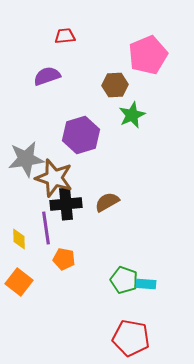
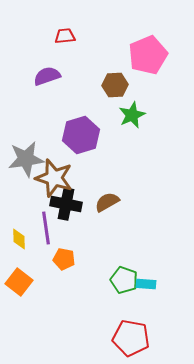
black cross: rotated 16 degrees clockwise
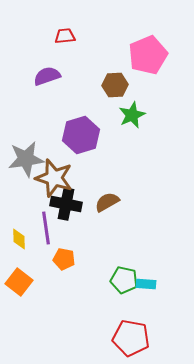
green pentagon: rotated 8 degrees counterclockwise
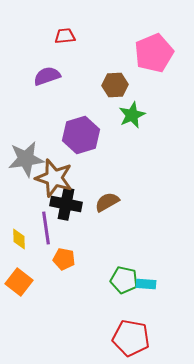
pink pentagon: moved 6 px right, 2 px up
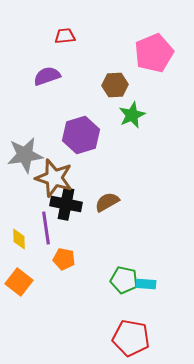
gray star: moved 1 px left, 4 px up
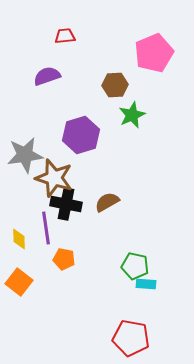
green pentagon: moved 11 px right, 14 px up
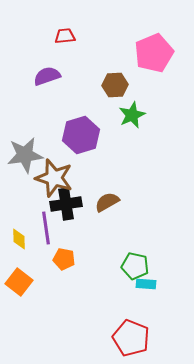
black cross: rotated 20 degrees counterclockwise
red pentagon: rotated 12 degrees clockwise
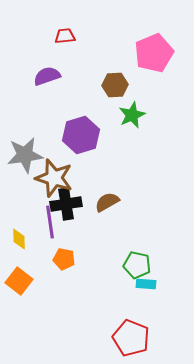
purple line: moved 4 px right, 6 px up
green pentagon: moved 2 px right, 1 px up
orange square: moved 1 px up
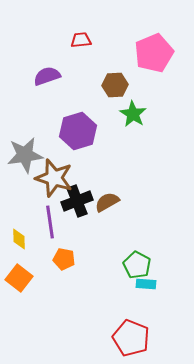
red trapezoid: moved 16 px right, 4 px down
green star: moved 1 px right, 1 px up; rotated 16 degrees counterclockwise
purple hexagon: moved 3 px left, 4 px up
black cross: moved 11 px right, 3 px up; rotated 12 degrees counterclockwise
green pentagon: rotated 16 degrees clockwise
orange square: moved 3 px up
